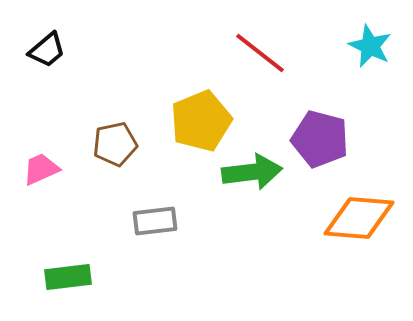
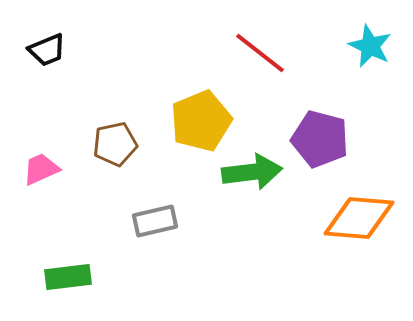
black trapezoid: rotated 18 degrees clockwise
gray rectangle: rotated 6 degrees counterclockwise
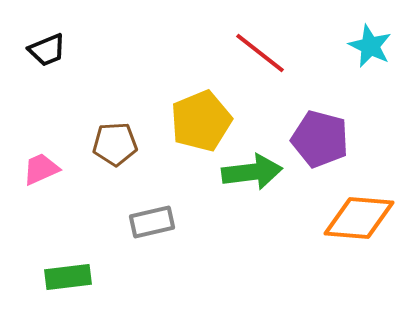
brown pentagon: rotated 9 degrees clockwise
gray rectangle: moved 3 px left, 1 px down
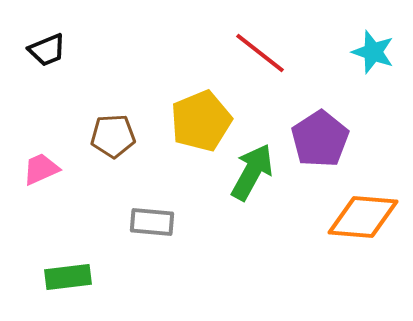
cyan star: moved 3 px right, 6 px down; rotated 6 degrees counterclockwise
purple pentagon: rotated 24 degrees clockwise
brown pentagon: moved 2 px left, 8 px up
green arrow: rotated 54 degrees counterclockwise
orange diamond: moved 4 px right, 1 px up
gray rectangle: rotated 18 degrees clockwise
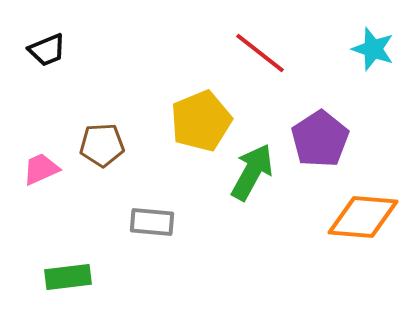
cyan star: moved 3 px up
brown pentagon: moved 11 px left, 9 px down
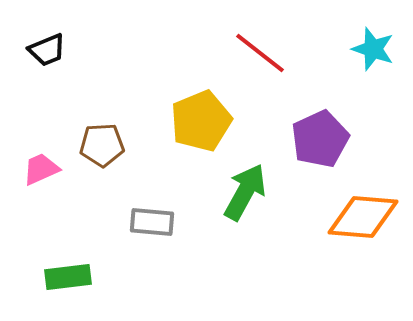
purple pentagon: rotated 8 degrees clockwise
green arrow: moved 7 px left, 20 px down
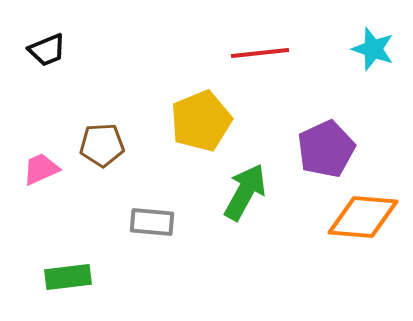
red line: rotated 44 degrees counterclockwise
purple pentagon: moved 6 px right, 10 px down
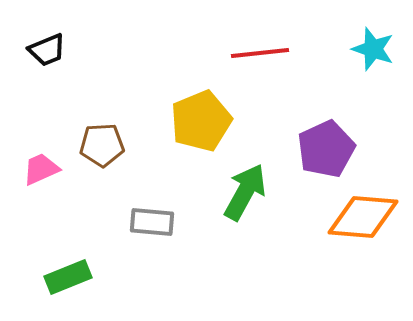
green rectangle: rotated 15 degrees counterclockwise
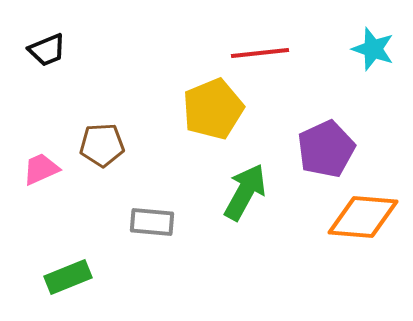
yellow pentagon: moved 12 px right, 12 px up
